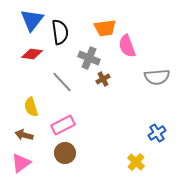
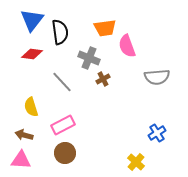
pink triangle: moved 3 px up; rotated 40 degrees clockwise
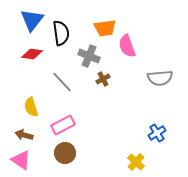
black semicircle: moved 1 px right, 1 px down
gray cross: moved 2 px up
gray semicircle: moved 3 px right, 1 px down
pink triangle: rotated 30 degrees clockwise
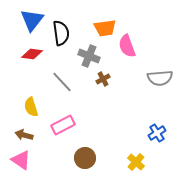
brown circle: moved 20 px right, 5 px down
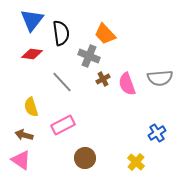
orange trapezoid: moved 6 px down; rotated 55 degrees clockwise
pink semicircle: moved 38 px down
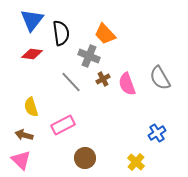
gray semicircle: rotated 65 degrees clockwise
gray line: moved 9 px right
pink triangle: rotated 10 degrees clockwise
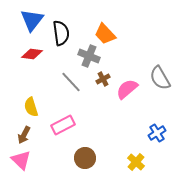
pink semicircle: moved 5 px down; rotated 70 degrees clockwise
brown arrow: rotated 78 degrees counterclockwise
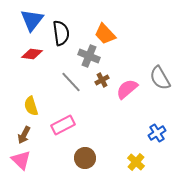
brown cross: moved 1 px left, 1 px down
yellow semicircle: moved 1 px up
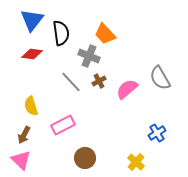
brown cross: moved 3 px left, 1 px down
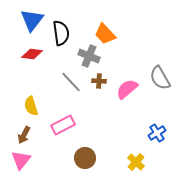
brown cross: rotated 32 degrees clockwise
pink triangle: rotated 25 degrees clockwise
